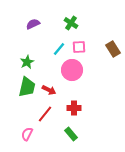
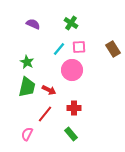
purple semicircle: rotated 48 degrees clockwise
green star: rotated 16 degrees counterclockwise
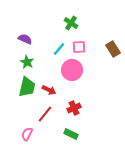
purple semicircle: moved 8 px left, 15 px down
red cross: rotated 24 degrees counterclockwise
green rectangle: rotated 24 degrees counterclockwise
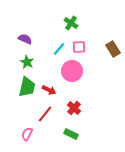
pink circle: moved 1 px down
red cross: rotated 24 degrees counterclockwise
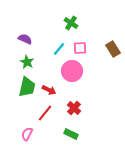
pink square: moved 1 px right, 1 px down
red line: moved 1 px up
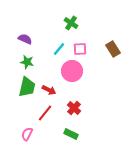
pink square: moved 1 px down
green star: rotated 16 degrees counterclockwise
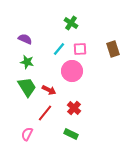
brown rectangle: rotated 14 degrees clockwise
green trapezoid: rotated 45 degrees counterclockwise
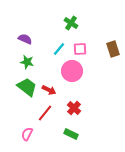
green trapezoid: rotated 20 degrees counterclockwise
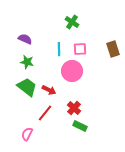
green cross: moved 1 px right, 1 px up
cyan line: rotated 40 degrees counterclockwise
green rectangle: moved 9 px right, 8 px up
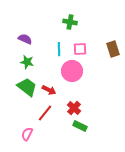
green cross: moved 2 px left; rotated 24 degrees counterclockwise
